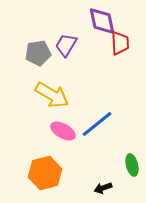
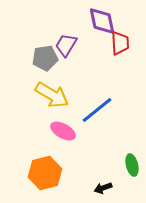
gray pentagon: moved 7 px right, 5 px down
blue line: moved 14 px up
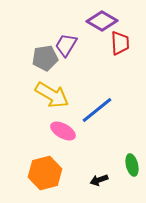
purple diamond: rotated 48 degrees counterclockwise
black arrow: moved 4 px left, 8 px up
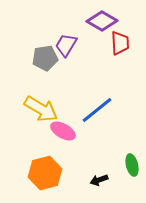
yellow arrow: moved 11 px left, 14 px down
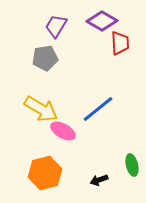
purple trapezoid: moved 10 px left, 19 px up
blue line: moved 1 px right, 1 px up
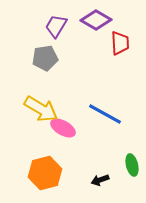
purple diamond: moved 6 px left, 1 px up
blue line: moved 7 px right, 5 px down; rotated 68 degrees clockwise
pink ellipse: moved 3 px up
black arrow: moved 1 px right
